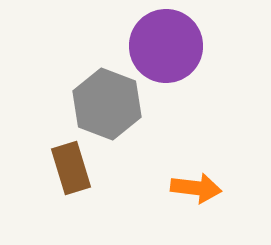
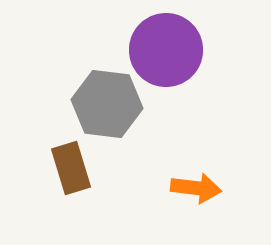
purple circle: moved 4 px down
gray hexagon: rotated 14 degrees counterclockwise
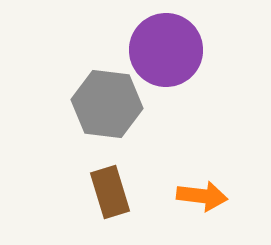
brown rectangle: moved 39 px right, 24 px down
orange arrow: moved 6 px right, 8 px down
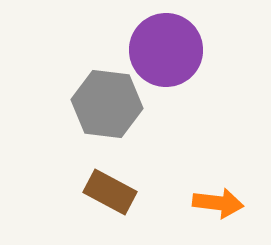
brown rectangle: rotated 45 degrees counterclockwise
orange arrow: moved 16 px right, 7 px down
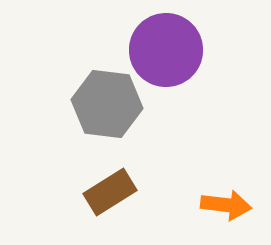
brown rectangle: rotated 60 degrees counterclockwise
orange arrow: moved 8 px right, 2 px down
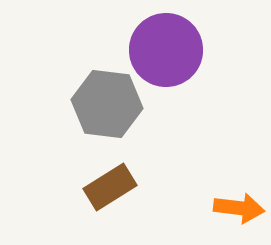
brown rectangle: moved 5 px up
orange arrow: moved 13 px right, 3 px down
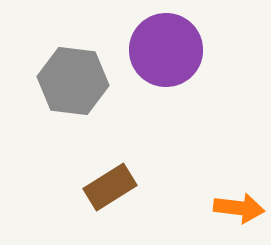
gray hexagon: moved 34 px left, 23 px up
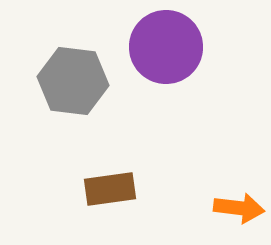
purple circle: moved 3 px up
brown rectangle: moved 2 px down; rotated 24 degrees clockwise
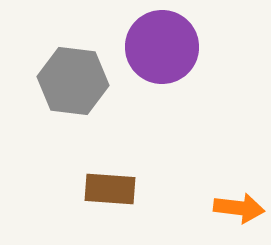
purple circle: moved 4 px left
brown rectangle: rotated 12 degrees clockwise
